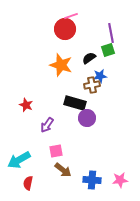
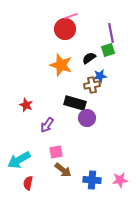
pink square: moved 1 px down
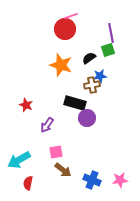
blue cross: rotated 18 degrees clockwise
